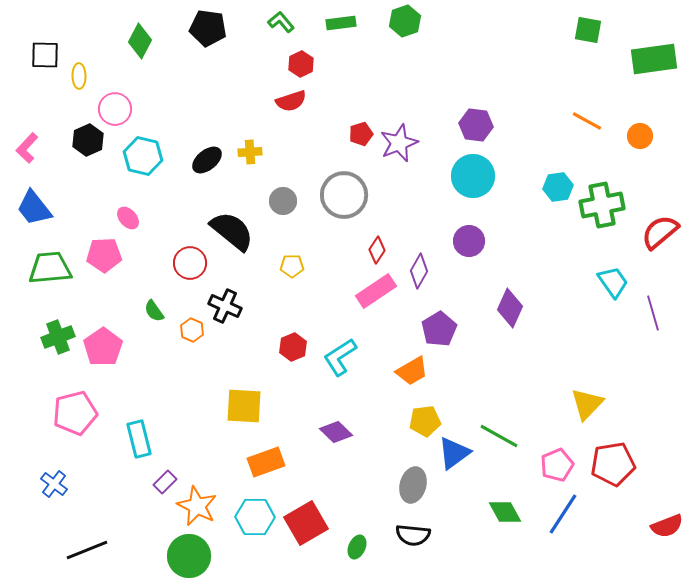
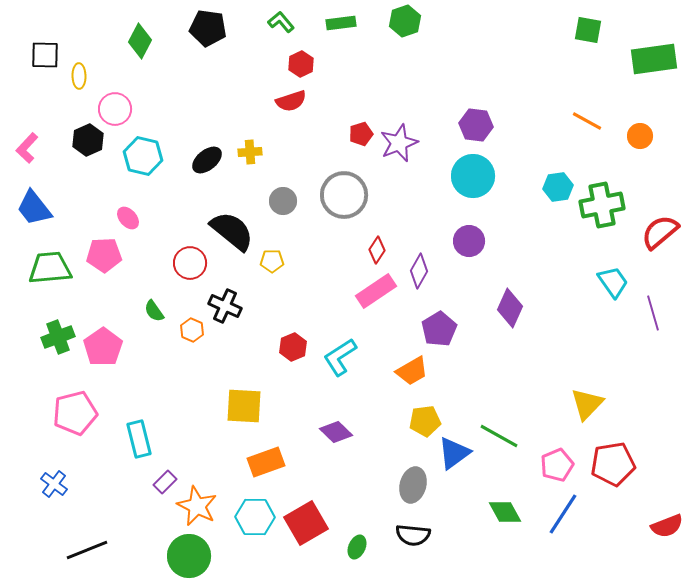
yellow pentagon at (292, 266): moved 20 px left, 5 px up
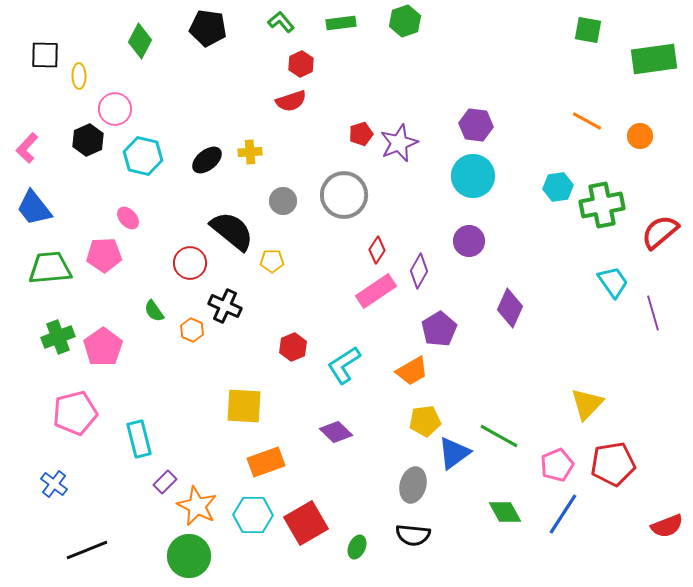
cyan L-shape at (340, 357): moved 4 px right, 8 px down
cyan hexagon at (255, 517): moved 2 px left, 2 px up
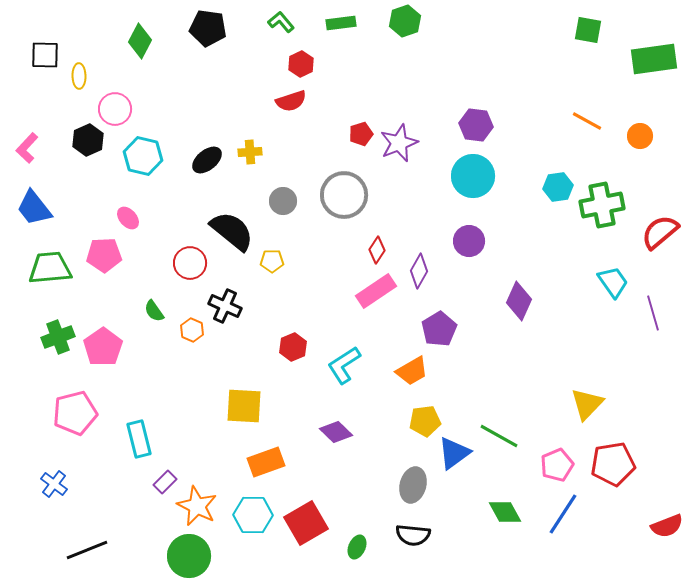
purple diamond at (510, 308): moved 9 px right, 7 px up
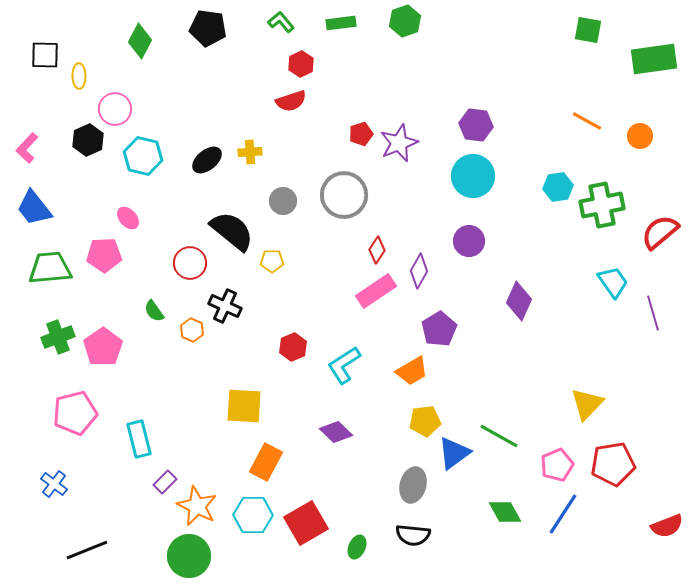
orange rectangle at (266, 462): rotated 42 degrees counterclockwise
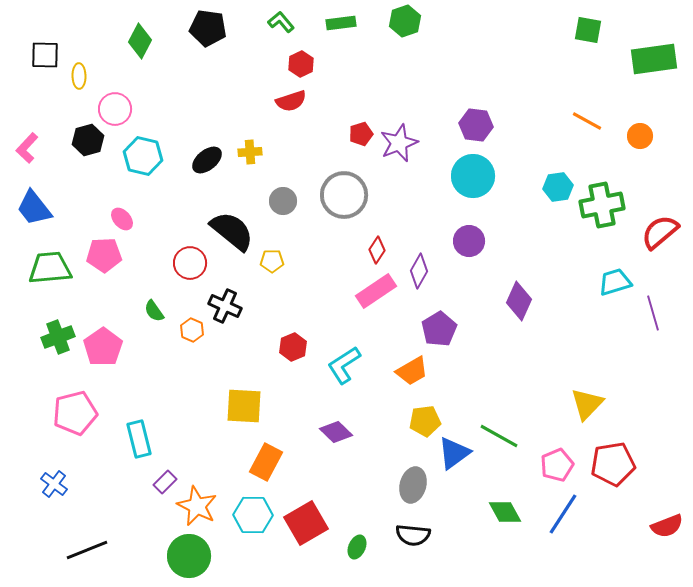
black hexagon at (88, 140): rotated 8 degrees clockwise
pink ellipse at (128, 218): moved 6 px left, 1 px down
cyan trapezoid at (613, 282): moved 2 px right; rotated 72 degrees counterclockwise
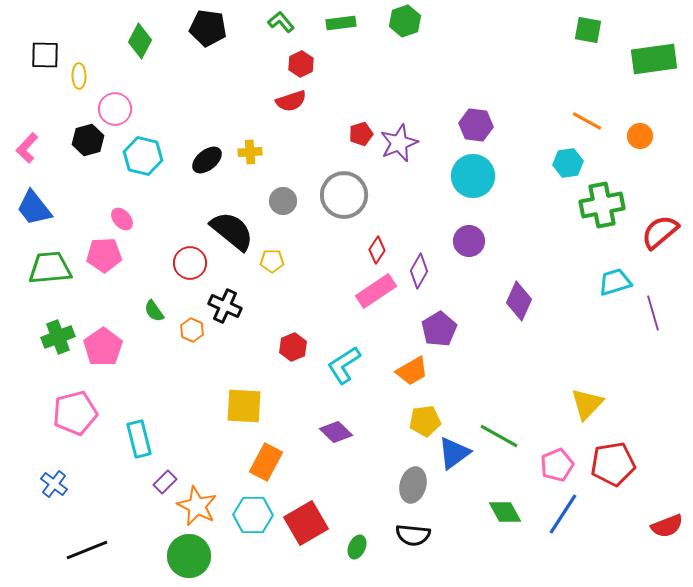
cyan hexagon at (558, 187): moved 10 px right, 24 px up
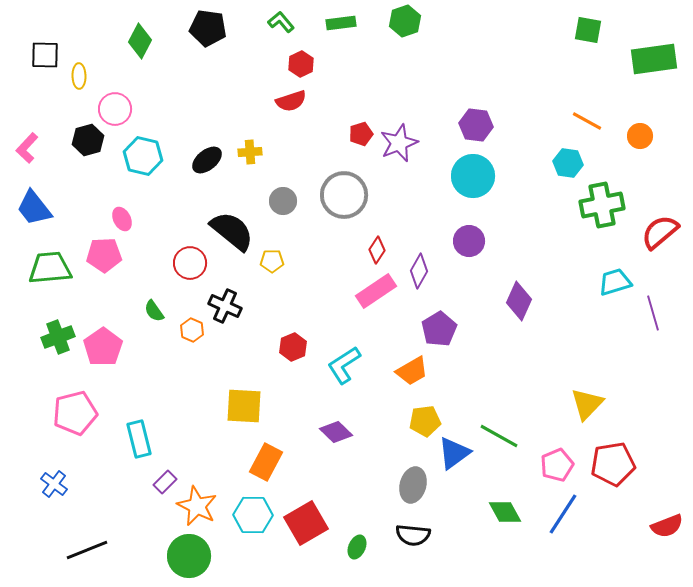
cyan hexagon at (568, 163): rotated 16 degrees clockwise
pink ellipse at (122, 219): rotated 15 degrees clockwise
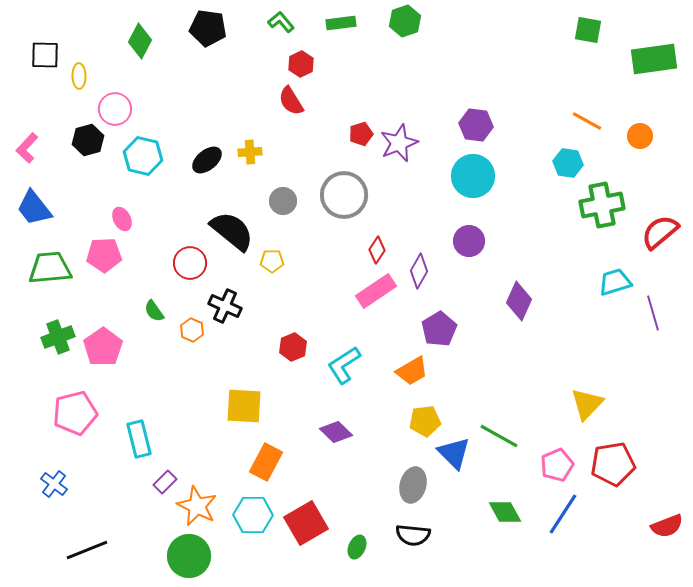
red semicircle at (291, 101): rotated 76 degrees clockwise
blue triangle at (454, 453): rotated 39 degrees counterclockwise
